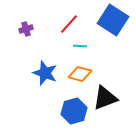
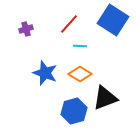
orange diamond: rotated 15 degrees clockwise
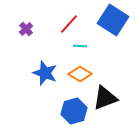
purple cross: rotated 24 degrees counterclockwise
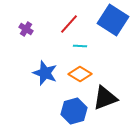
purple cross: rotated 16 degrees counterclockwise
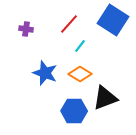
purple cross: rotated 24 degrees counterclockwise
cyan line: rotated 56 degrees counterclockwise
blue hexagon: rotated 15 degrees clockwise
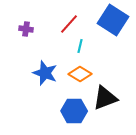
cyan line: rotated 24 degrees counterclockwise
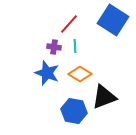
purple cross: moved 28 px right, 18 px down
cyan line: moved 5 px left; rotated 16 degrees counterclockwise
blue star: moved 2 px right
black triangle: moved 1 px left, 1 px up
blue hexagon: rotated 10 degrees clockwise
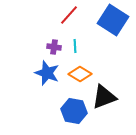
red line: moved 9 px up
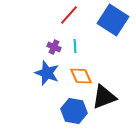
purple cross: rotated 16 degrees clockwise
orange diamond: moved 1 px right, 2 px down; rotated 35 degrees clockwise
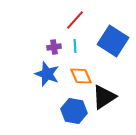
red line: moved 6 px right, 5 px down
blue square: moved 21 px down
purple cross: rotated 32 degrees counterclockwise
blue star: moved 1 px down
black triangle: rotated 12 degrees counterclockwise
